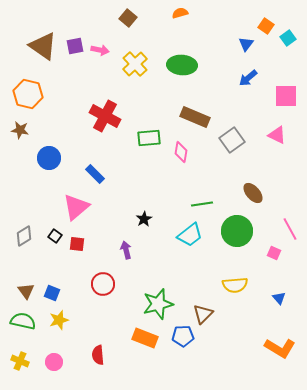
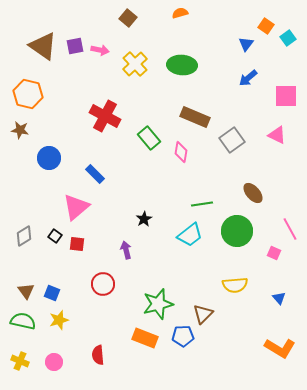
green rectangle at (149, 138): rotated 55 degrees clockwise
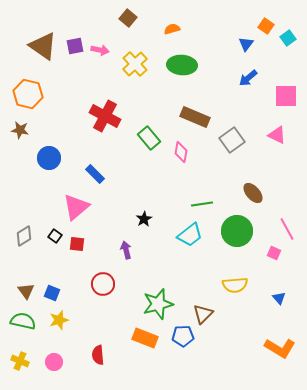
orange semicircle at (180, 13): moved 8 px left, 16 px down
pink line at (290, 229): moved 3 px left
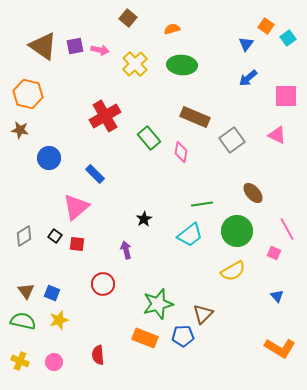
red cross at (105, 116): rotated 32 degrees clockwise
yellow semicircle at (235, 285): moved 2 px left, 14 px up; rotated 25 degrees counterclockwise
blue triangle at (279, 298): moved 2 px left, 2 px up
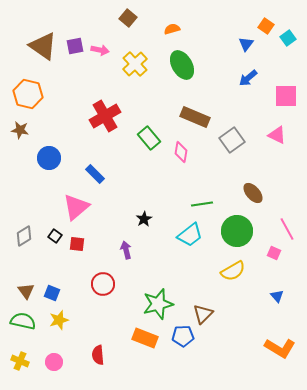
green ellipse at (182, 65): rotated 56 degrees clockwise
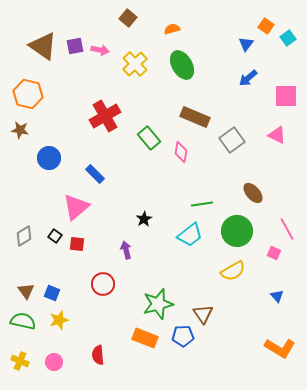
brown triangle at (203, 314): rotated 20 degrees counterclockwise
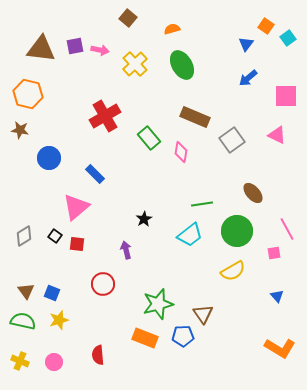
brown triangle at (43, 46): moved 2 px left, 3 px down; rotated 28 degrees counterclockwise
pink square at (274, 253): rotated 32 degrees counterclockwise
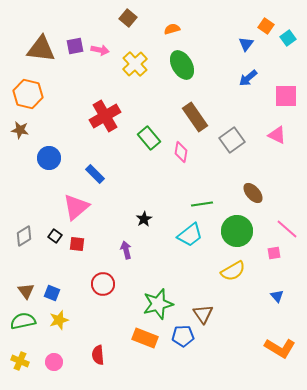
brown rectangle at (195, 117): rotated 32 degrees clockwise
pink line at (287, 229): rotated 20 degrees counterclockwise
green semicircle at (23, 321): rotated 25 degrees counterclockwise
